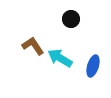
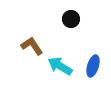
brown L-shape: moved 1 px left
cyan arrow: moved 8 px down
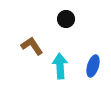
black circle: moved 5 px left
cyan arrow: rotated 55 degrees clockwise
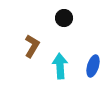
black circle: moved 2 px left, 1 px up
brown L-shape: rotated 65 degrees clockwise
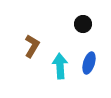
black circle: moved 19 px right, 6 px down
blue ellipse: moved 4 px left, 3 px up
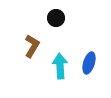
black circle: moved 27 px left, 6 px up
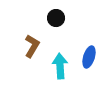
blue ellipse: moved 6 px up
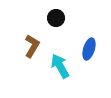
blue ellipse: moved 8 px up
cyan arrow: rotated 25 degrees counterclockwise
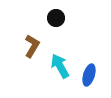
blue ellipse: moved 26 px down
